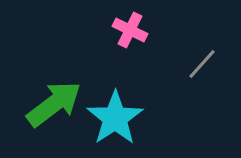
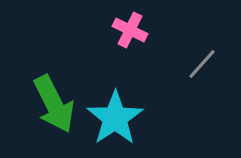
green arrow: rotated 100 degrees clockwise
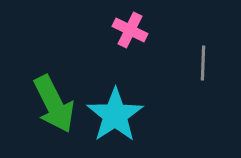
gray line: moved 1 px right, 1 px up; rotated 40 degrees counterclockwise
cyan star: moved 3 px up
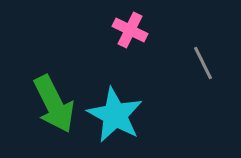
gray line: rotated 28 degrees counterclockwise
cyan star: rotated 10 degrees counterclockwise
